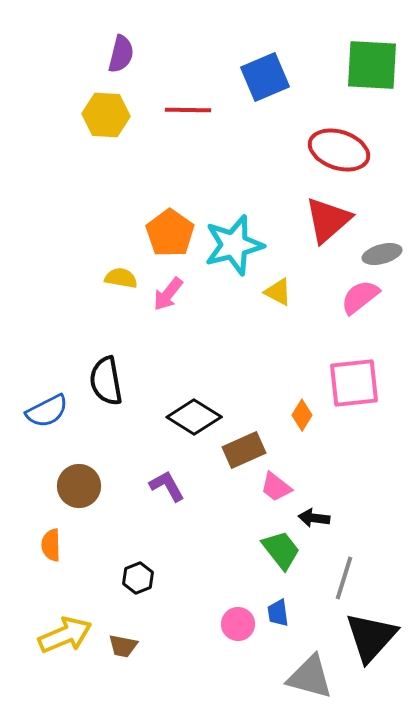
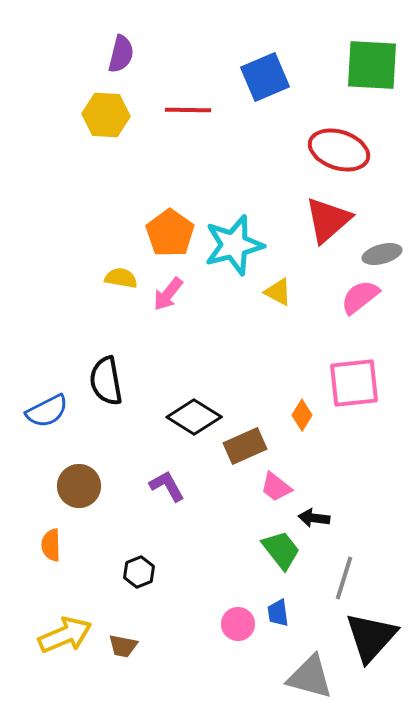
brown rectangle: moved 1 px right, 4 px up
black hexagon: moved 1 px right, 6 px up
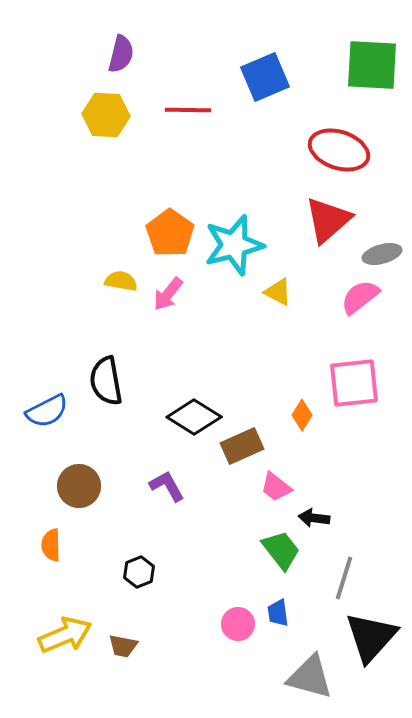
yellow semicircle: moved 3 px down
brown rectangle: moved 3 px left
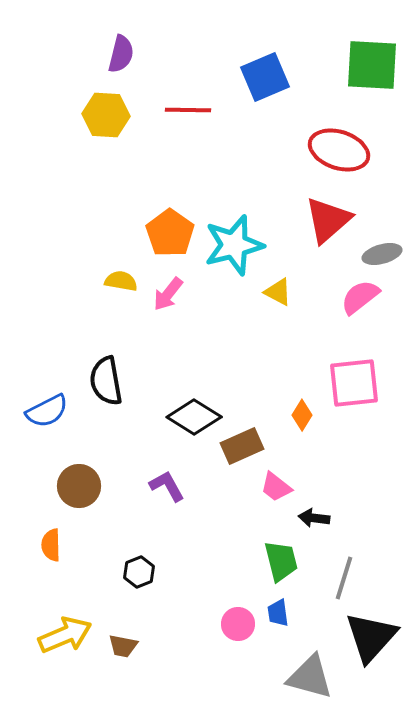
green trapezoid: moved 11 px down; rotated 24 degrees clockwise
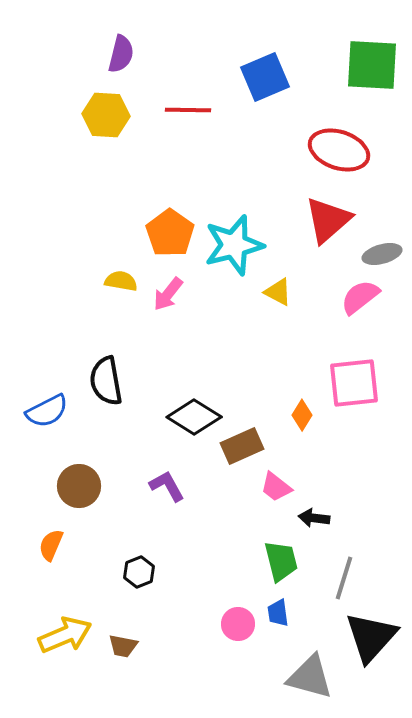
orange semicircle: rotated 24 degrees clockwise
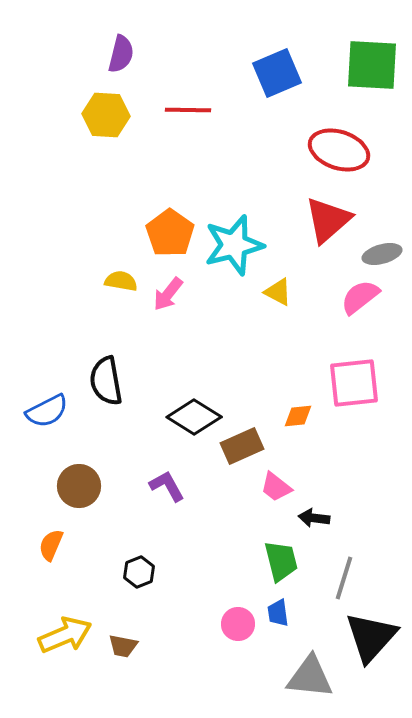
blue square: moved 12 px right, 4 px up
orange diamond: moved 4 px left, 1 px down; rotated 52 degrees clockwise
gray triangle: rotated 9 degrees counterclockwise
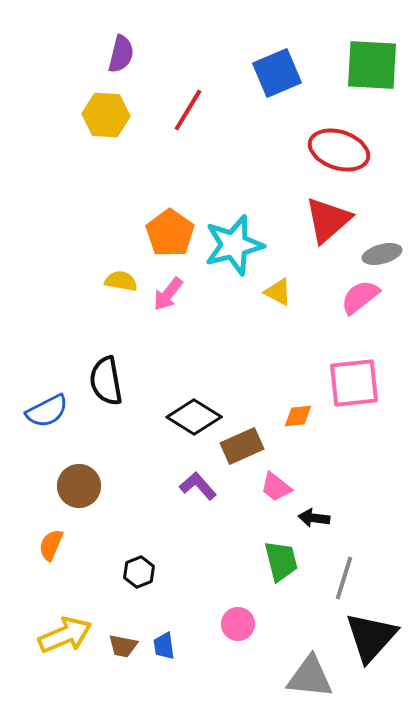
red line: rotated 60 degrees counterclockwise
purple L-shape: moved 31 px right; rotated 12 degrees counterclockwise
blue trapezoid: moved 114 px left, 33 px down
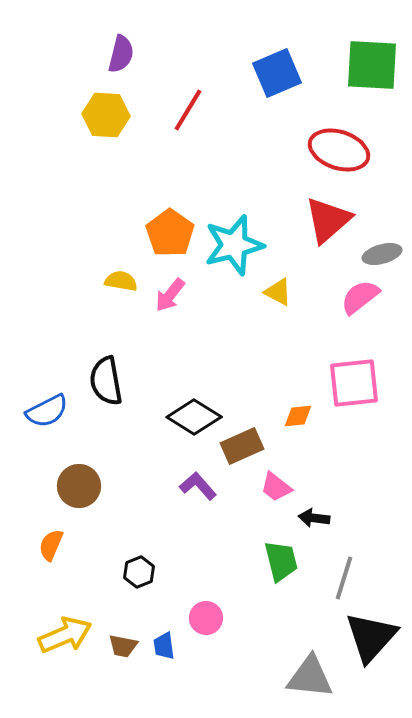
pink arrow: moved 2 px right, 1 px down
pink circle: moved 32 px left, 6 px up
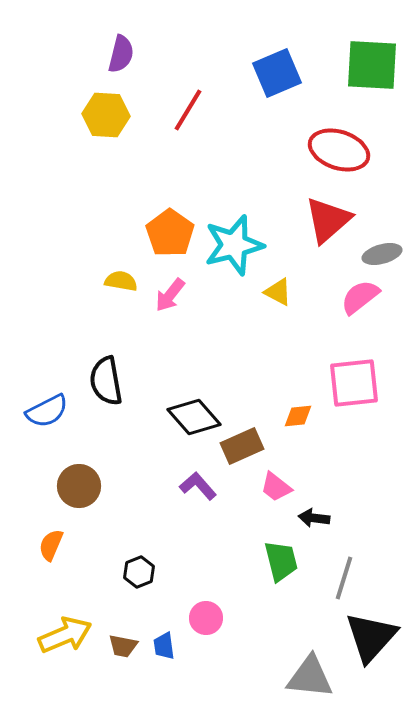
black diamond: rotated 16 degrees clockwise
